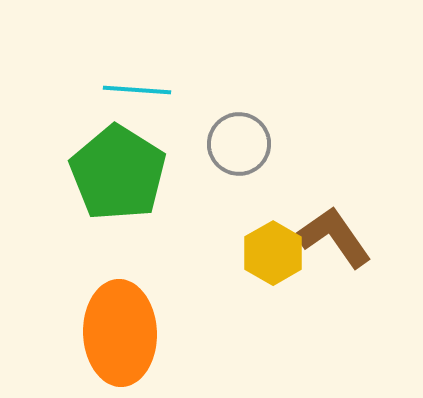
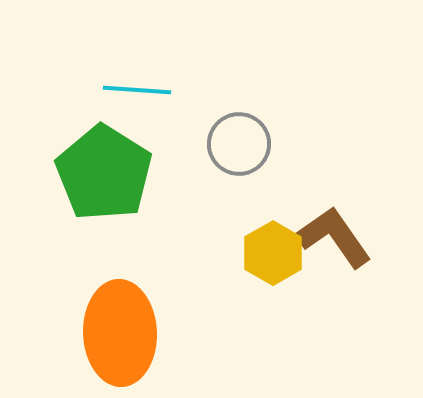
green pentagon: moved 14 px left
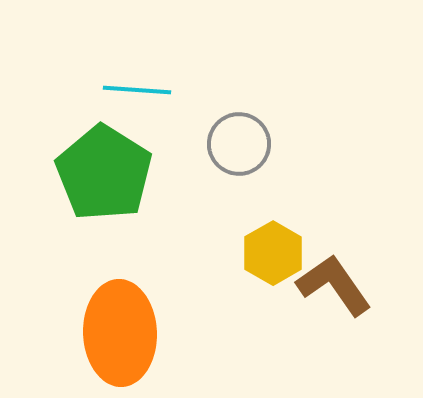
brown L-shape: moved 48 px down
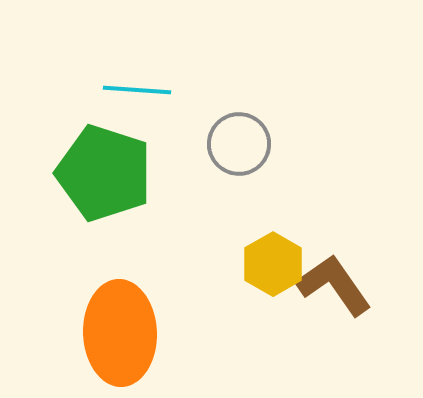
green pentagon: rotated 14 degrees counterclockwise
yellow hexagon: moved 11 px down
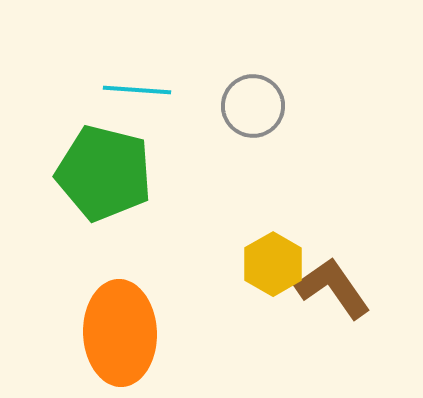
gray circle: moved 14 px right, 38 px up
green pentagon: rotated 4 degrees counterclockwise
brown L-shape: moved 1 px left, 3 px down
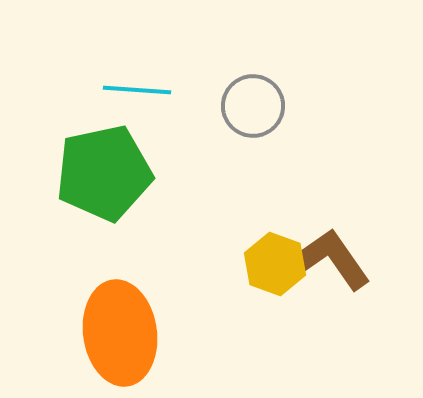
green pentagon: rotated 26 degrees counterclockwise
yellow hexagon: moved 2 px right; rotated 10 degrees counterclockwise
brown L-shape: moved 29 px up
orange ellipse: rotated 6 degrees counterclockwise
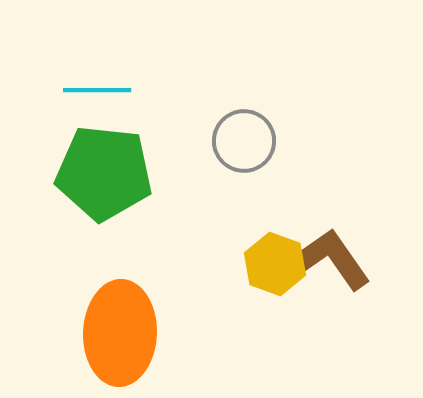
cyan line: moved 40 px left; rotated 4 degrees counterclockwise
gray circle: moved 9 px left, 35 px down
green pentagon: rotated 18 degrees clockwise
orange ellipse: rotated 10 degrees clockwise
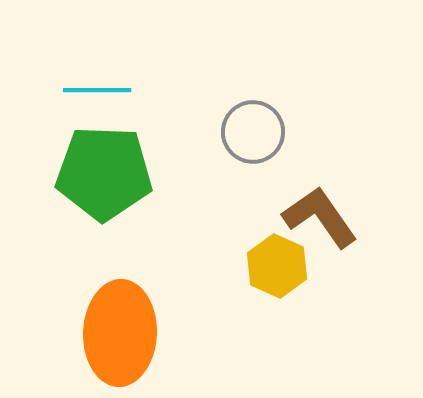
gray circle: moved 9 px right, 9 px up
green pentagon: rotated 4 degrees counterclockwise
brown L-shape: moved 13 px left, 42 px up
yellow hexagon: moved 2 px right, 2 px down; rotated 4 degrees clockwise
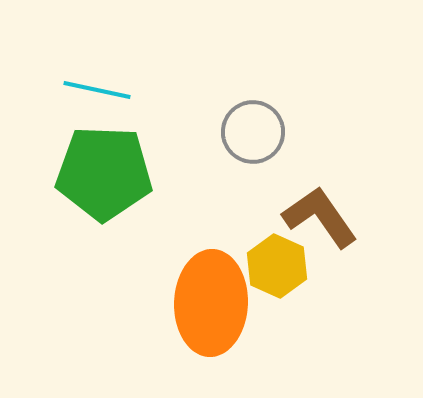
cyan line: rotated 12 degrees clockwise
orange ellipse: moved 91 px right, 30 px up
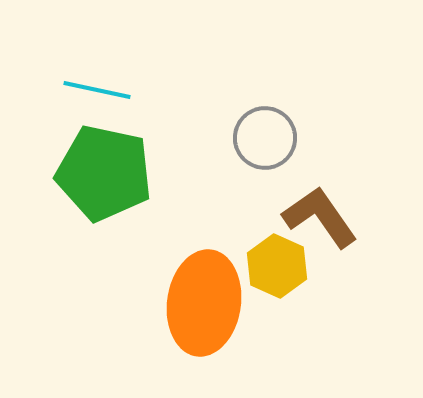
gray circle: moved 12 px right, 6 px down
green pentagon: rotated 10 degrees clockwise
orange ellipse: moved 7 px left; rotated 6 degrees clockwise
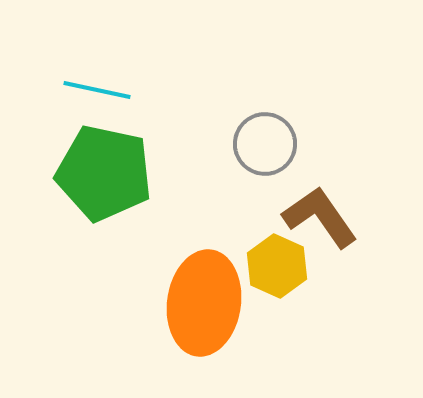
gray circle: moved 6 px down
